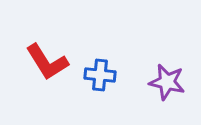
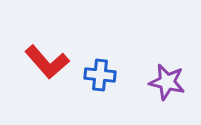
red L-shape: rotated 9 degrees counterclockwise
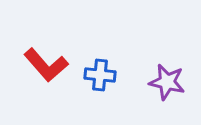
red L-shape: moved 1 px left, 3 px down
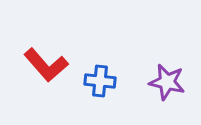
blue cross: moved 6 px down
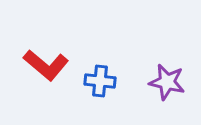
red L-shape: rotated 9 degrees counterclockwise
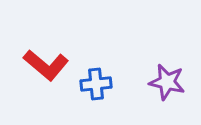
blue cross: moved 4 px left, 3 px down; rotated 12 degrees counterclockwise
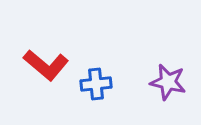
purple star: moved 1 px right
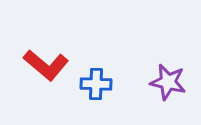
blue cross: rotated 8 degrees clockwise
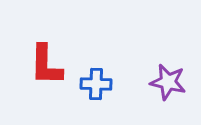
red L-shape: rotated 51 degrees clockwise
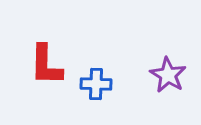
purple star: moved 7 px up; rotated 18 degrees clockwise
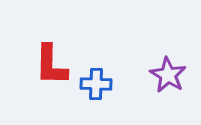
red L-shape: moved 5 px right
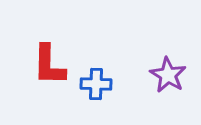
red L-shape: moved 2 px left
